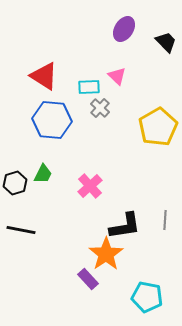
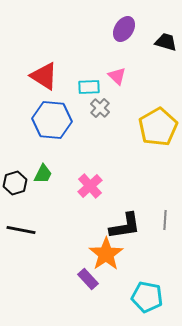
black trapezoid: rotated 30 degrees counterclockwise
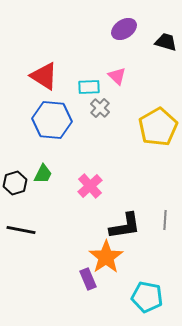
purple ellipse: rotated 25 degrees clockwise
orange star: moved 3 px down
purple rectangle: rotated 20 degrees clockwise
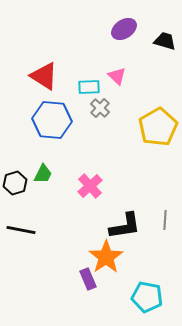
black trapezoid: moved 1 px left, 1 px up
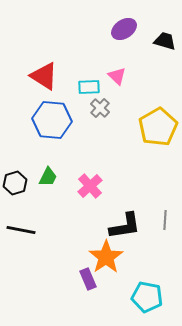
green trapezoid: moved 5 px right, 3 px down
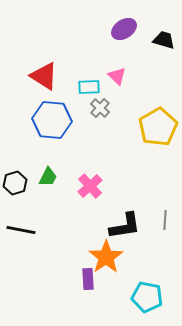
black trapezoid: moved 1 px left, 1 px up
purple rectangle: rotated 20 degrees clockwise
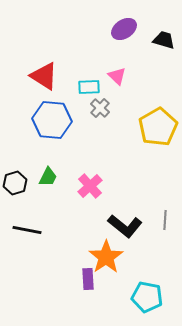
black L-shape: rotated 48 degrees clockwise
black line: moved 6 px right
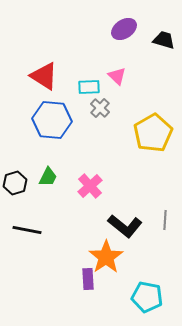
yellow pentagon: moved 5 px left, 6 px down
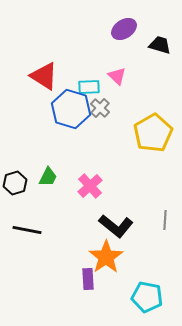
black trapezoid: moved 4 px left, 5 px down
blue hexagon: moved 19 px right, 11 px up; rotated 12 degrees clockwise
black L-shape: moved 9 px left
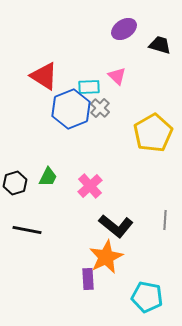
blue hexagon: rotated 21 degrees clockwise
orange star: rotated 8 degrees clockwise
